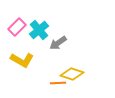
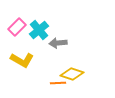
gray arrow: rotated 30 degrees clockwise
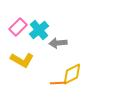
pink rectangle: moved 1 px right
yellow diamond: rotated 45 degrees counterclockwise
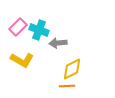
cyan cross: rotated 30 degrees counterclockwise
yellow diamond: moved 5 px up
orange line: moved 9 px right, 3 px down
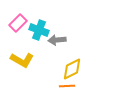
pink rectangle: moved 4 px up
gray arrow: moved 1 px left, 3 px up
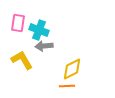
pink rectangle: rotated 36 degrees counterclockwise
gray arrow: moved 13 px left, 6 px down
yellow L-shape: rotated 150 degrees counterclockwise
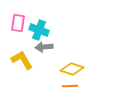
gray arrow: moved 1 px down
yellow diamond: rotated 45 degrees clockwise
orange line: moved 3 px right
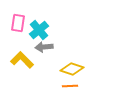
cyan cross: rotated 30 degrees clockwise
yellow L-shape: rotated 15 degrees counterclockwise
